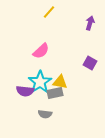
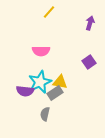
pink semicircle: rotated 42 degrees clockwise
purple square: moved 1 px left, 1 px up; rotated 24 degrees clockwise
cyan star: rotated 10 degrees clockwise
gray rectangle: rotated 21 degrees counterclockwise
gray semicircle: rotated 96 degrees clockwise
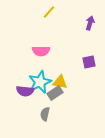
purple square: rotated 24 degrees clockwise
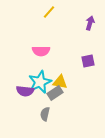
purple square: moved 1 px left, 1 px up
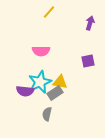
gray semicircle: moved 2 px right
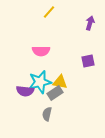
cyan star: rotated 10 degrees clockwise
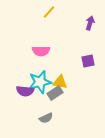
gray semicircle: moved 1 px left, 4 px down; rotated 128 degrees counterclockwise
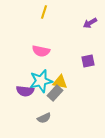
yellow line: moved 5 px left; rotated 24 degrees counterclockwise
purple arrow: rotated 136 degrees counterclockwise
pink semicircle: rotated 12 degrees clockwise
cyan star: moved 1 px right, 1 px up
gray rectangle: rotated 14 degrees counterclockwise
gray semicircle: moved 2 px left
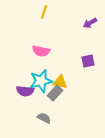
gray semicircle: rotated 128 degrees counterclockwise
